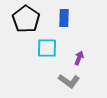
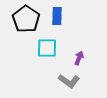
blue rectangle: moved 7 px left, 2 px up
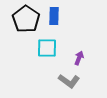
blue rectangle: moved 3 px left
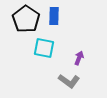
cyan square: moved 3 px left; rotated 10 degrees clockwise
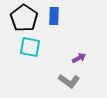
black pentagon: moved 2 px left, 1 px up
cyan square: moved 14 px left, 1 px up
purple arrow: rotated 40 degrees clockwise
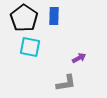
gray L-shape: moved 3 px left, 2 px down; rotated 45 degrees counterclockwise
